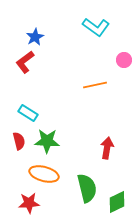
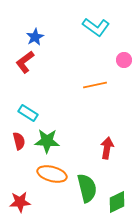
orange ellipse: moved 8 px right
red star: moved 9 px left, 1 px up
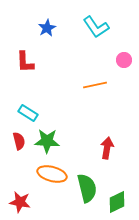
cyan L-shape: rotated 20 degrees clockwise
blue star: moved 12 px right, 9 px up
red L-shape: rotated 55 degrees counterclockwise
red star: rotated 15 degrees clockwise
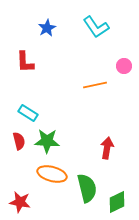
pink circle: moved 6 px down
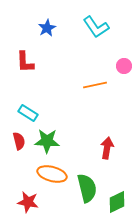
red star: moved 8 px right
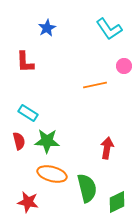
cyan L-shape: moved 13 px right, 2 px down
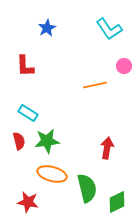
red L-shape: moved 4 px down
green star: rotated 10 degrees counterclockwise
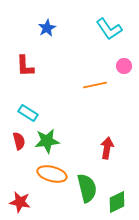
red star: moved 8 px left
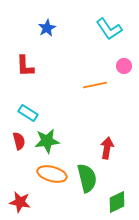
green semicircle: moved 10 px up
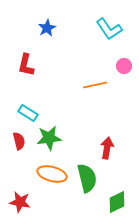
red L-shape: moved 1 px right, 1 px up; rotated 15 degrees clockwise
green star: moved 2 px right, 3 px up
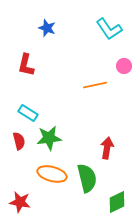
blue star: rotated 24 degrees counterclockwise
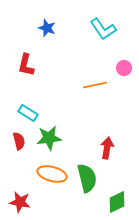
cyan L-shape: moved 6 px left
pink circle: moved 2 px down
